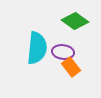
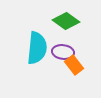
green diamond: moved 9 px left
orange rectangle: moved 3 px right, 2 px up
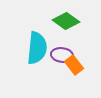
purple ellipse: moved 1 px left, 3 px down
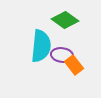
green diamond: moved 1 px left, 1 px up
cyan semicircle: moved 4 px right, 2 px up
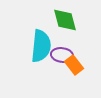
green diamond: rotated 40 degrees clockwise
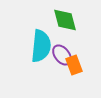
purple ellipse: rotated 45 degrees clockwise
orange rectangle: rotated 18 degrees clockwise
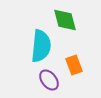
purple ellipse: moved 13 px left, 25 px down
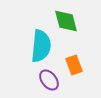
green diamond: moved 1 px right, 1 px down
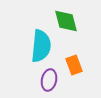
purple ellipse: rotated 50 degrees clockwise
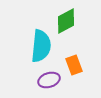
green diamond: rotated 76 degrees clockwise
purple ellipse: rotated 60 degrees clockwise
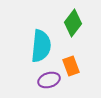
green diamond: moved 7 px right, 2 px down; rotated 24 degrees counterclockwise
orange rectangle: moved 3 px left, 1 px down
